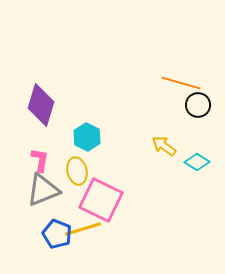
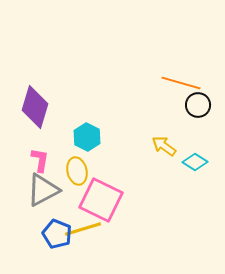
purple diamond: moved 6 px left, 2 px down
cyan diamond: moved 2 px left
gray triangle: rotated 6 degrees counterclockwise
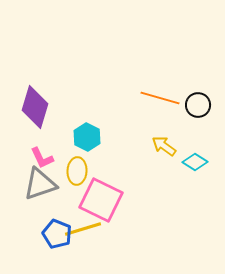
orange line: moved 21 px left, 15 px down
pink L-shape: moved 2 px right, 2 px up; rotated 145 degrees clockwise
yellow ellipse: rotated 16 degrees clockwise
gray triangle: moved 3 px left, 6 px up; rotated 9 degrees clockwise
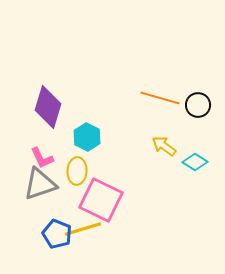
purple diamond: moved 13 px right
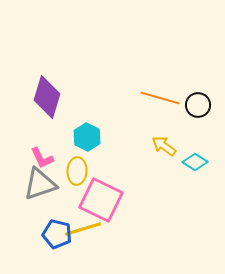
purple diamond: moved 1 px left, 10 px up
blue pentagon: rotated 8 degrees counterclockwise
